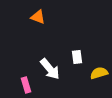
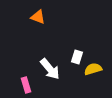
white rectangle: rotated 24 degrees clockwise
yellow semicircle: moved 6 px left, 4 px up
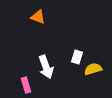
white arrow: moved 4 px left, 2 px up; rotated 20 degrees clockwise
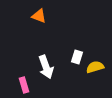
orange triangle: moved 1 px right, 1 px up
yellow semicircle: moved 2 px right, 2 px up
pink rectangle: moved 2 px left
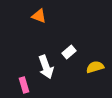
white rectangle: moved 8 px left, 5 px up; rotated 32 degrees clockwise
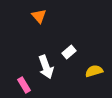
orange triangle: rotated 28 degrees clockwise
yellow semicircle: moved 1 px left, 4 px down
pink rectangle: rotated 14 degrees counterclockwise
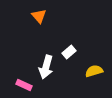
white arrow: rotated 35 degrees clockwise
pink rectangle: rotated 35 degrees counterclockwise
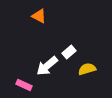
orange triangle: rotated 21 degrees counterclockwise
white arrow: moved 1 px right, 1 px up; rotated 35 degrees clockwise
yellow semicircle: moved 7 px left, 2 px up
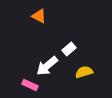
white rectangle: moved 3 px up
yellow semicircle: moved 3 px left, 3 px down
pink rectangle: moved 6 px right
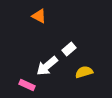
pink rectangle: moved 3 px left
